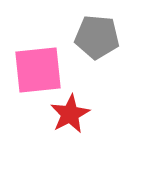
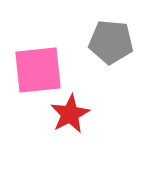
gray pentagon: moved 14 px right, 5 px down
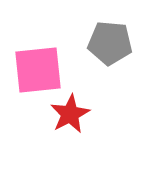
gray pentagon: moved 1 px left, 1 px down
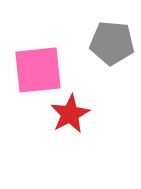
gray pentagon: moved 2 px right
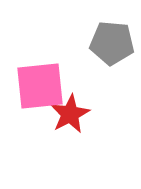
pink square: moved 2 px right, 16 px down
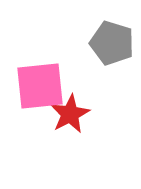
gray pentagon: rotated 12 degrees clockwise
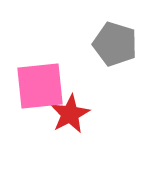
gray pentagon: moved 3 px right, 1 px down
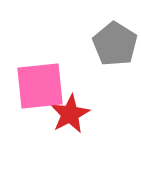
gray pentagon: rotated 15 degrees clockwise
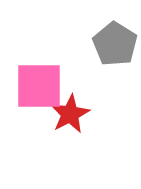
pink square: moved 1 px left; rotated 6 degrees clockwise
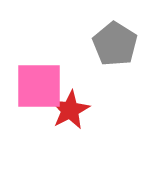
red star: moved 4 px up
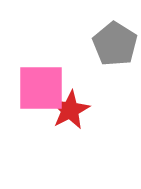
pink square: moved 2 px right, 2 px down
